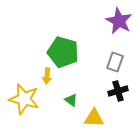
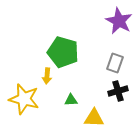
gray rectangle: moved 1 px down
green triangle: rotated 40 degrees counterclockwise
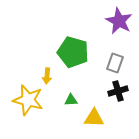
green pentagon: moved 10 px right
yellow star: moved 4 px right, 1 px down
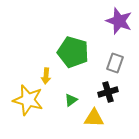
purple star: rotated 8 degrees counterclockwise
yellow arrow: moved 1 px left
black cross: moved 10 px left, 1 px down
green triangle: rotated 32 degrees counterclockwise
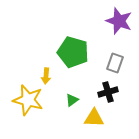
green triangle: moved 1 px right
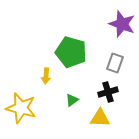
purple star: moved 3 px right, 3 px down
green pentagon: moved 2 px left
yellow star: moved 7 px left, 8 px down
yellow triangle: moved 6 px right
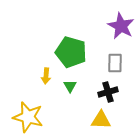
purple star: moved 1 px left, 2 px down; rotated 8 degrees clockwise
gray rectangle: rotated 18 degrees counterclockwise
green triangle: moved 2 px left, 14 px up; rotated 24 degrees counterclockwise
yellow star: moved 7 px right, 9 px down
yellow triangle: moved 1 px right, 2 px down
